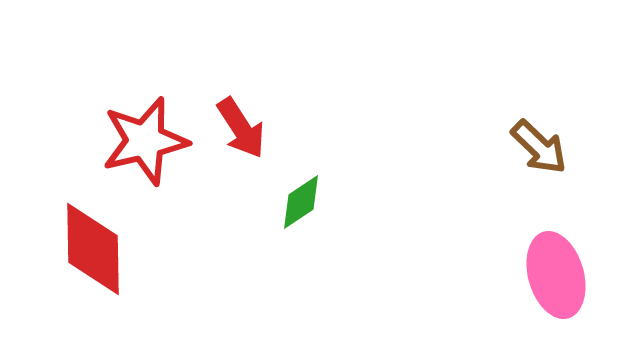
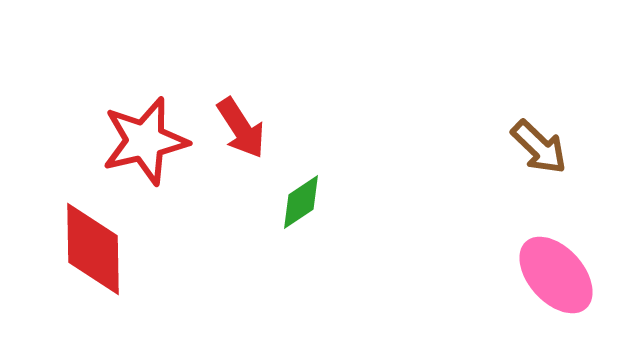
pink ellipse: rotated 26 degrees counterclockwise
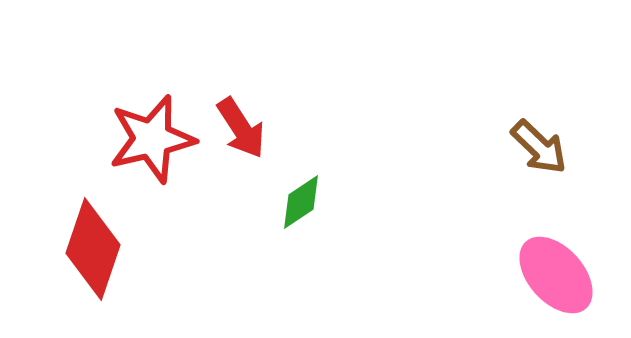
red star: moved 7 px right, 2 px up
red diamond: rotated 20 degrees clockwise
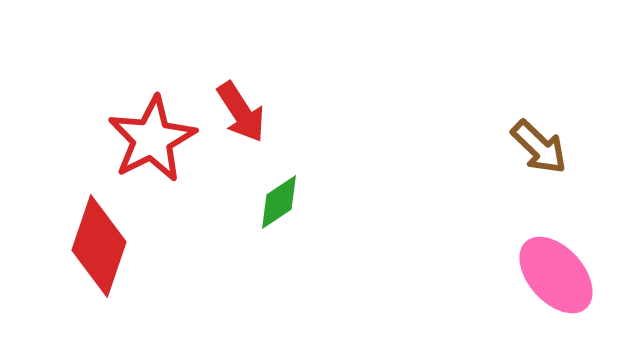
red arrow: moved 16 px up
red star: rotated 14 degrees counterclockwise
green diamond: moved 22 px left
red diamond: moved 6 px right, 3 px up
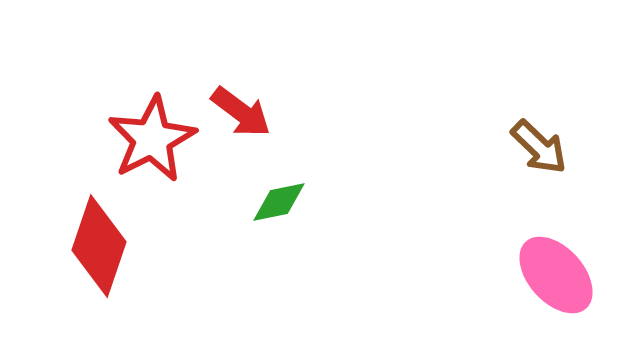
red arrow: rotated 20 degrees counterclockwise
green diamond: rotated 22 degrees clockwise
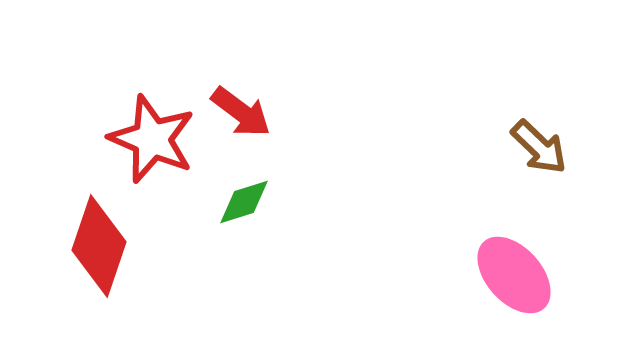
red star: rotated 22 degrees counterclockwise
green diamond: moved 35 px left; rotated 6 degrees counterclockwise
pink ellipse: moved 42 px left
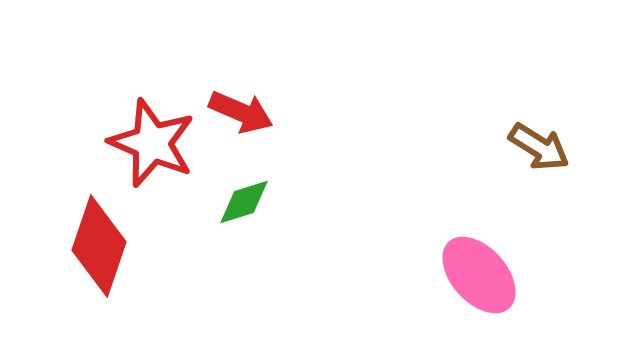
red arrow: rotated 14 degrees counterclockwise
red star: moved 4 px down
brown arrow: rotated 12 degrees counterclockwise
pink ellipse: moved 35 px left
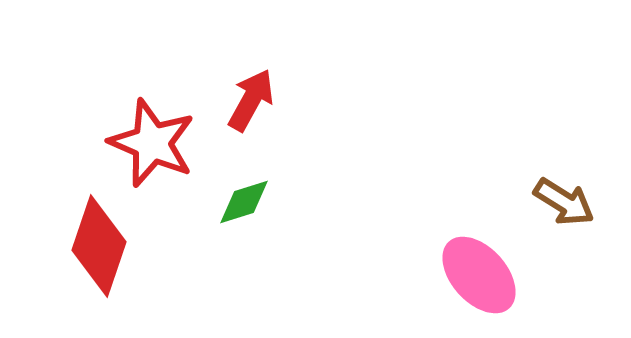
red arrow: moved 10 px right, 12 px up; rotated 84 degrees counterclockwise
brown arrow: moved 25 px right, 55 px down
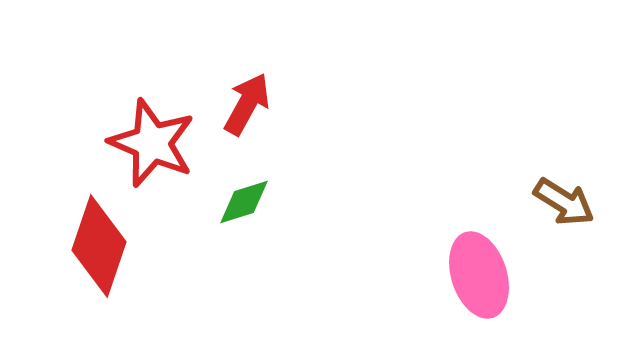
red arrow: moved 4 px left, 4 px down
pink ellipse: rotated 24 degrees clockwise
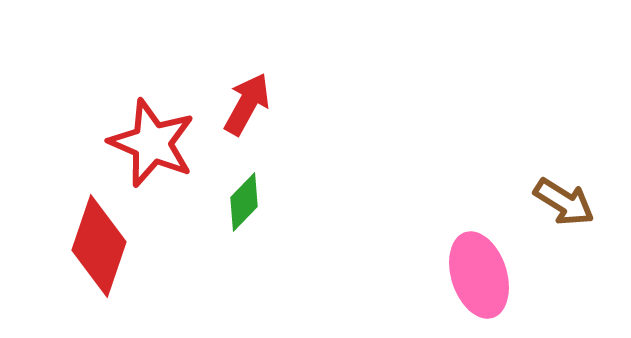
green diamond: rotated 28 degrees counterclockwise
